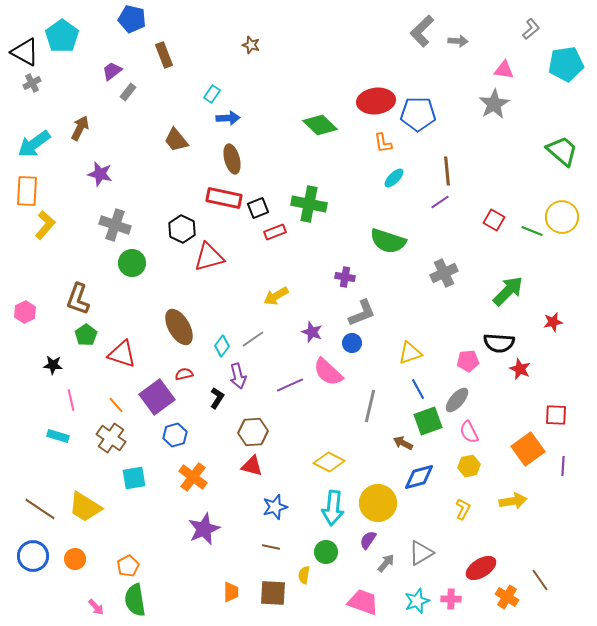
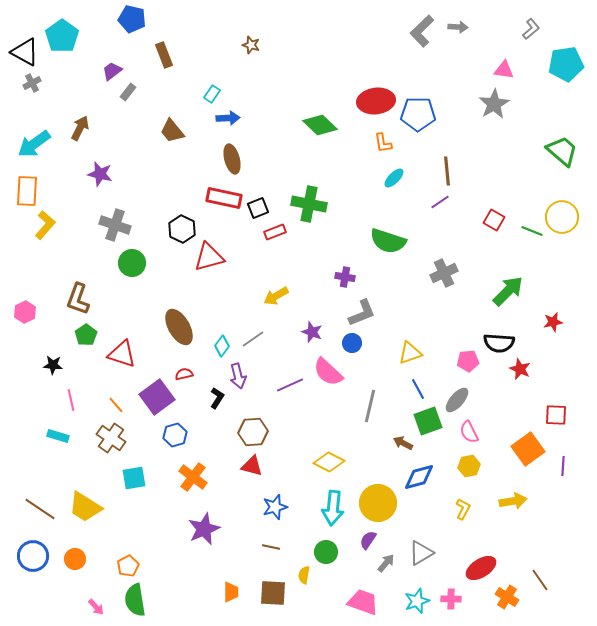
gray arrow at (458, 41): moved 14 px up
brown trapezoid at (176, 140): moved 4 px left, 9 px up
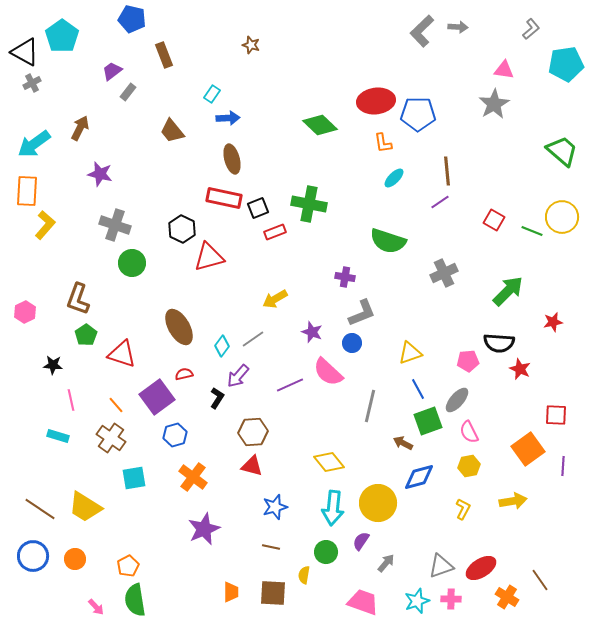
yellow arrow at (276, 296): moved 1 px left, 3 px down
purple arrow at (238, 376): rotated 55 degrees clockwise
yellow diamond at (329, 462): rotated 24 degrees clockwise
purple semicircle at (368, 540): moved 7 px left, 1 px down
gray triangle at (421, 553): moved 20 px right, 13 px down; rotated 12 degrees clockwise
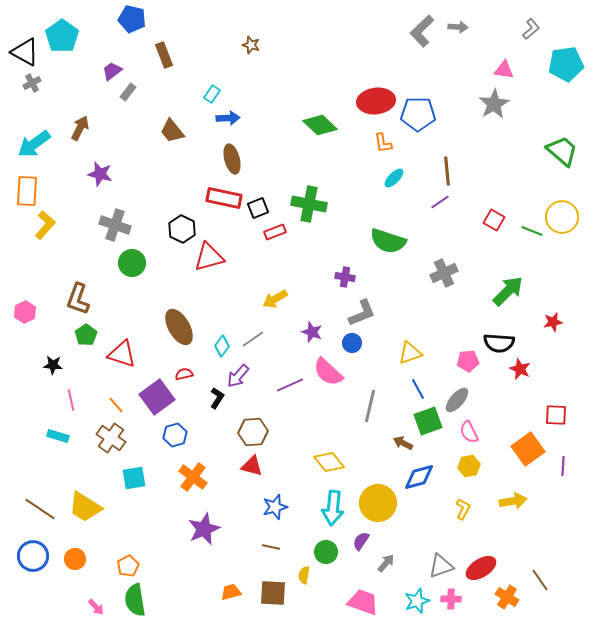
orange trapezoid at (231, 592): rotated 105 degrees counterclockwise
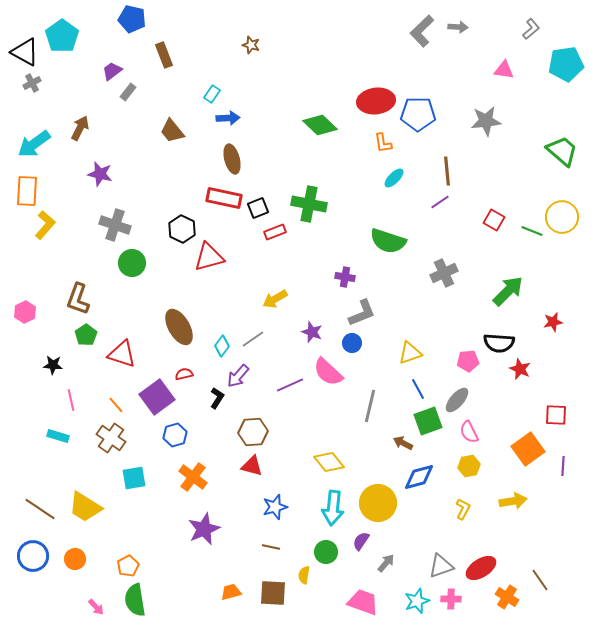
gray star at (494, 104): moved 8 px left, 17 px down; rotated 24 degrees clockwise
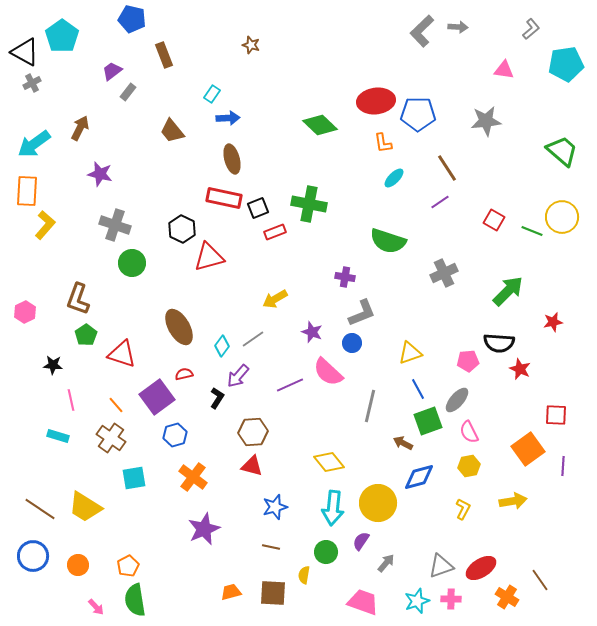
brown line at (447, 171): moved 3 px up; rotated 28 degrees counterclockwise
orange circle at (75, 559): moved 3 px right, 6 px down
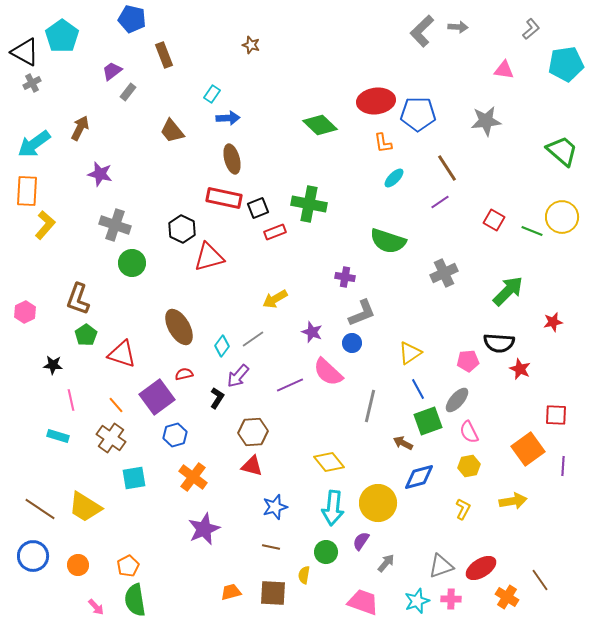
yellow triangle at (410, 353): rotated 15 degrees counterclockwise
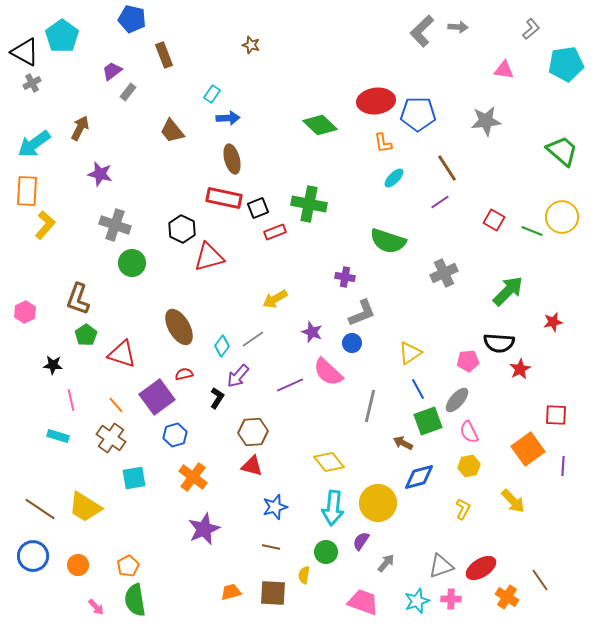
red star at (520, 369): rotated 20 degrees clockwise
yellow arrow at (513, 501): rotated 56 degrees clockwise
